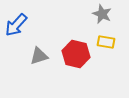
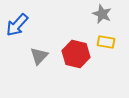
blue arrow: moved 1 px right
gray triangle: rotated 30 degrees counterclockwise
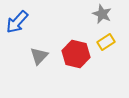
blue arrow: moved 3 px up
yellow rectangle: rotated 42 degrees counterclockwise
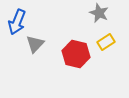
gray star: moved 3 px left, 1 px up
blue arrow: rotated 20 degrees counterclockwise
gray triangle: moved 4 px left, 12 px up
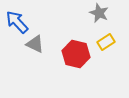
blue arrow: rotated 115 degrees clockwise
gray triangle: rotated 48 degrees counterclockwise
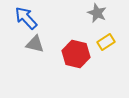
gray star: moved 2 px left
blue arrow: moved 9 px right, 4 px up
gray triangle: rotated 12 degrees counterclockwise
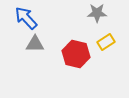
gray star: rotated 24 degrees counterclockwise
gray triangle: rotated 12 degrees counterclockwise
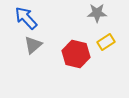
gray triangle: moved 2 px left, 1 px down; rotated 42 degrees counterclockwise
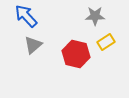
gray star: moved 2 px left, 3 px down
blue arrow: moved 2 px up
